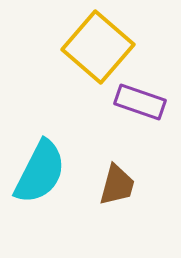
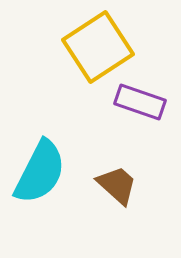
yellow square: rotated 16 degrees clockwise
brown trapezoid: rotated 63 degrees counterclockwise
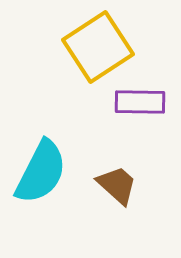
purple rectangle: rotated 18 degrees counterclockwise
cyan semicircle: moved 1 px right
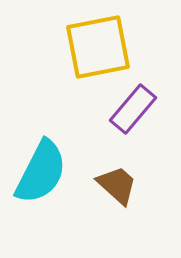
yellow square: rotated 22 degrees clockwise
purple rectangle: moved 7 px left, 7 px down; rotated 51 degrees counterclockwise
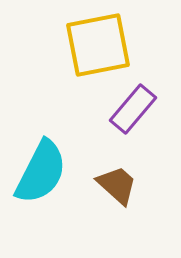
yellow square: moved 2 px up
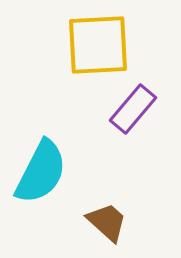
yellow square: rotated 8 degrees clockwise
brown trapezoid: moved 10 px left, 37 px down
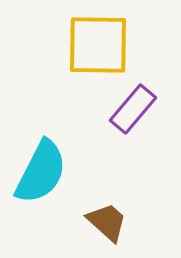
yellow square: rotated 4 degrees clockwise
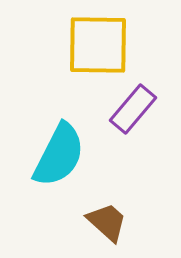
cyan semicircle: moved 18 px right, 17 px up
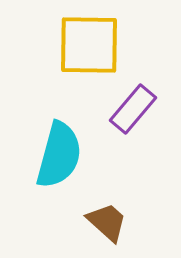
yellow square: moved 9 px left
cyan semicircle: rotated 12 degrees counterclockwise
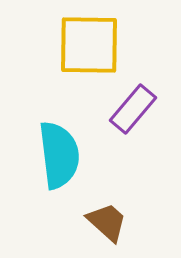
cyan semicircle: rotated 22 degrees counterclockwise
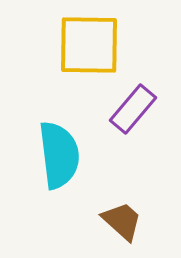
brown trapezoid: moved 15 px right, 1 px up
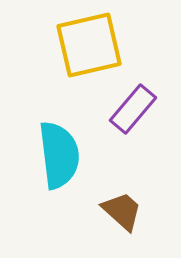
yellow square: rotated 14 degrees counterclockwise
brown trapezoid: moved 10 px up
